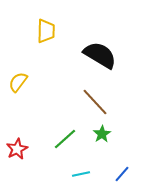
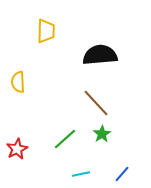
black semicircle: rotated 36 degrees counterclockwise
yellow semicircle: rotated 40 degrees counterclockwise
brown line: moved 1 px right, 1 px down
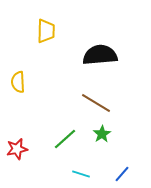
brown line: rotated 16 degrees counterclockwise
red star: rotated 15 degrees clockwise
cyan line: rotated 30 degrees clockwise
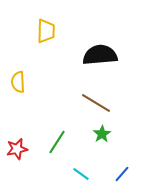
green line: moved 8 px left, 3 px down; rotated 15 degrees counterclockwise
cyan line: rotated 18 degrees clockwise
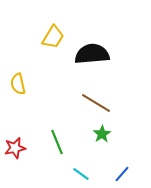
yellow trapezoid: moved 7 px right, 6 px down; rotated 30 degrees clockwise
black semicircle: moved 8 px left, 1 px up
yellow semicircle: moved 2 px down; rotated 10 degrees counterclockwise
green line: rotated 55 degrees counterclockwise
red star: moved 2 px left, 1 px up
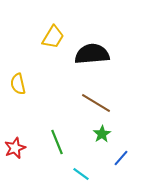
red star: rotated 10 degrees counterclockwise
blue line: moved 1 px left, 16 px up
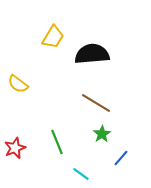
yellow semicircle: rotated 40 degrees counterclockwise
